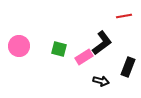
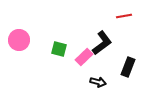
pink circle: moved 6 px up
pink rectangle: rotated 12 degrees counterclockwise
black arrow: moved 3 px left, 1 px down
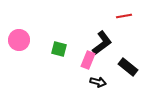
pink rectangle: moved 4 px right, 3 px down; rotated 24 degrees counterclockwise
black rectangle: rotated 72 degrees counterclockwise
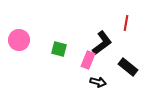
red line: moved 2 px right, 7 px down; rotated 70 degrees counterclockwise
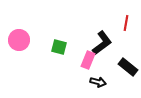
green square: moved 2 px up
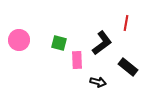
green square: moved 4 px up
pink rectangle: moved 11 px left; rotated 24 degrees counterclockwise
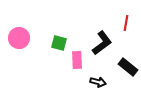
pink circle: moved 2 px up
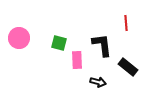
red line: rotated 14 degrees counterclockwise
black L-shape: moved 2 px down; rotated 60 degrees counterclockwise
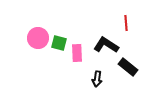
pink circle: moved 19 px right
black L-shape: moved 4 px right; rotated 50 degrees counterclockwise
pink rectangle: moved 7 px up
black arrow: moved 1 px left, 3 px up; rotated 84 degrees clockwise
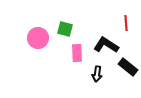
green square: moved 6 px right, 14 px up
black arrow: moved 5 px up
